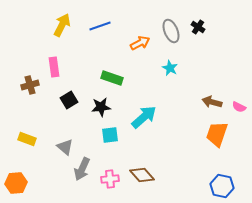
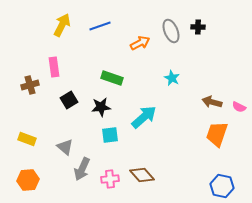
black cross: rotated 32 degrees counterclockwise
cyan star: moved 2 px right, 10 px down
orange hexagon: moved 12 px right, 3 px up
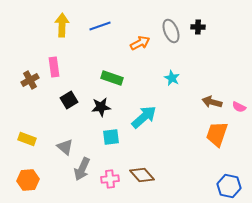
yellow arrow: rotated 25 degrees counterclockwise
brown cross: moved 5 px up; rotated 12 degrees counterclockwise
cyan square: moved 1 px right, 2 px down
blue hexagon: moved 7 px right
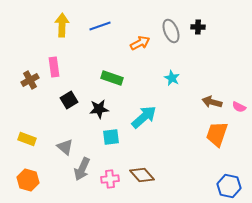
black star: moved 2 px left, 2 px down
orange hexagon: rotated 20 degrees clockwise
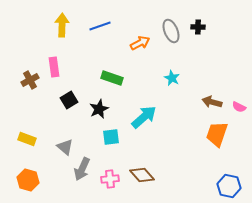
black star: rotated 18 degrees counterclockwise
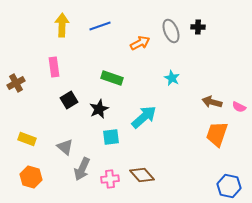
brown cross: moved 14 px left, 3 px down
orange hexagon: moved 3 px right, 3 px up
